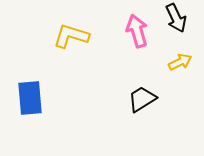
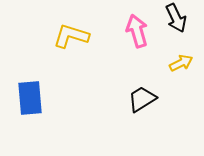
yellow arrow: moved 1 px right, 1 px down
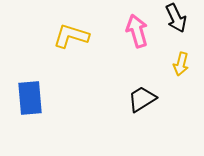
yellow arrow: moved 1 px down; rotated 130 degrees clockwise
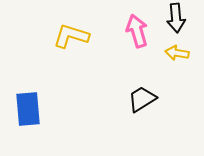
black arrow: rotated 20 degrees clockwise
yellow arrow: moved 4 px left, 11 px up; rotated 85 degrees clockwise
blue rectangle: moved 2 px left, 11 px down
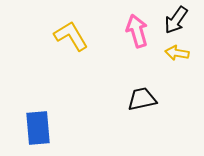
black arrow: moved 2 px down; rotated 40 degrees clockwise
yellow L-shape: rotated 42 degrees clockwise
black trapezoid: rotated 20 degrees clockwise
blue rectangle: moved 10 px right, 19 px down
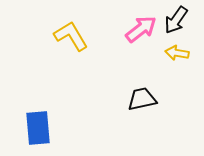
pink arrow: moved 4 px right, 2 px up; rotated 68 degrees clockwise
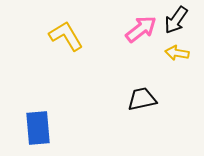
yellow L-shape: moved 5 px left
